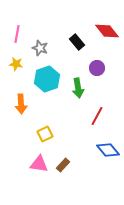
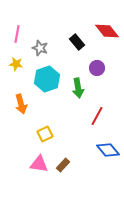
orange arrow: rotated 12 degrees counterclockwise
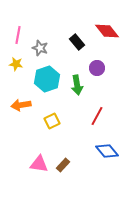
pink line: moved 1 px right, 1 px down
green arrow: moved 1 px left, 3 px up
orange arrow: moved 1 px down; rotated 96 degrees clockwise
yellow square: moved 7 px right, 13 px up
blue diamond: moved 1 px left, 1 px down
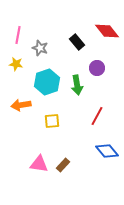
cyan hexagon: moved 3 px down
yellow square: rotated 21 degrees clockwise
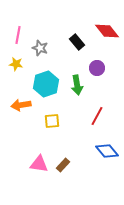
cyan hexagon: moved 1 px left, 2 px down
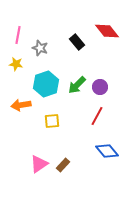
purple circle: moved 3 px right, 19 px down
green arrow: rotated 54 degrees clockwise
pink triangle: rotated 42 degrees counterclockwise
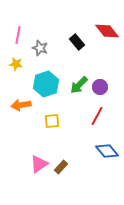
green arrow: moved 2 px right
brown rectangle: moved 2 px left, 2 px down
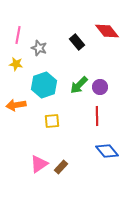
gray star: moved 1 px left
cyan hexagon: moved 2 px left, 1 px down
orange arrow: moved 5 px left
red line: rotated 30 degrees counterclockwise
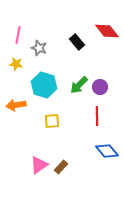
cyan hexagon: rotated 25 degrees counterclockwise
pink triangle: moved 1 px down
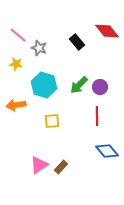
pink line: rotated 60 degrees counterclockwise
